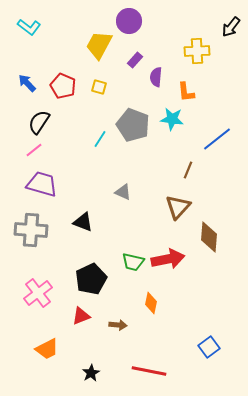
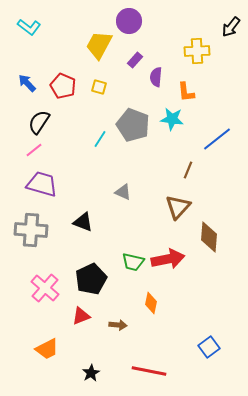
pink cross: moved 7 px right, 5 px up; rotated 12 degrees counterclockwise
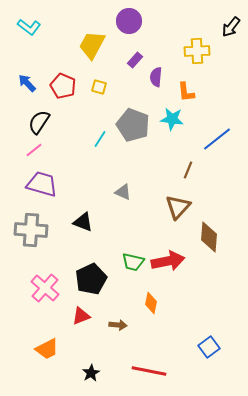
yellow trapezoid: moved 7 px left
red arrow: moved 2 px down
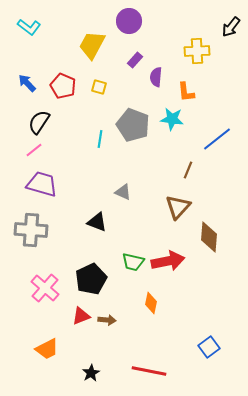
cyan line: rotated 24 degrees counterclockwise
black triangle: moved 14 px right
brown arrow: moved 11 px left, 5 px up
